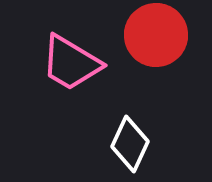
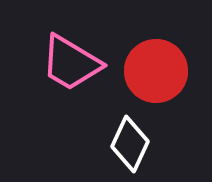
red circle: moved 36 px down
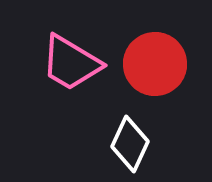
red circle: moved 1 px left, 7 px up
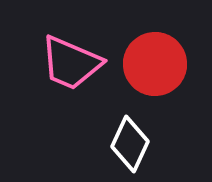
pink trapezoid: rotated 8 degrees counterclockwise
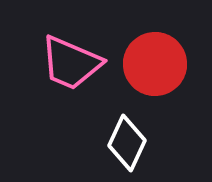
white diamond: moved 3 px left, 1 px up
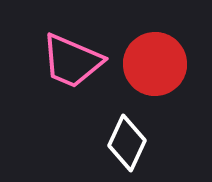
pink trapezoid: moved 1 px right, 2 px up
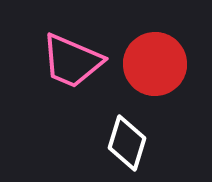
white diamond: rotated 8 degrees counterclockwise
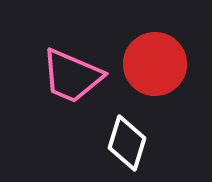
pink trapezoid: moved 15 px down
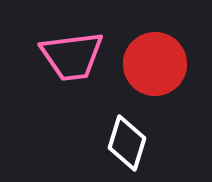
pink trapezoid: moved 20 px up; rotated 30 degrees counterclockwise
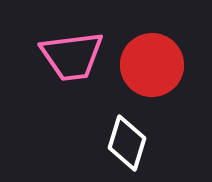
red circle: moved 3 px left, 1 px down
